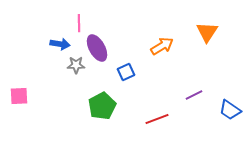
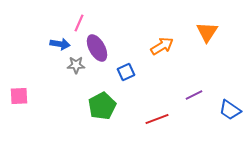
pink line: rotated 24 degrees clockwise
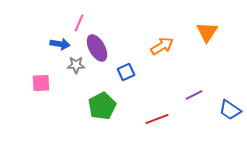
pink square: moved 22 px right, 13 px up
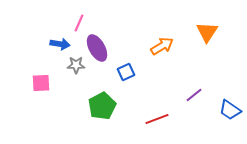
purple line: rotated 12 degrees counterclockwise
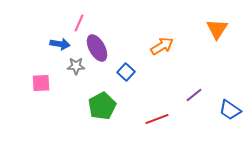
orange triangle: moved 10 px right, 3 px up
gray star: moved 1 px down
blue square: rotated 24 degrees counterclockwise
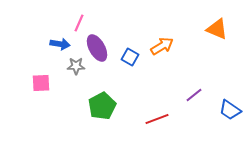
orange triangle: rotated 40 degrees counterclockwise
blue square: moved 4 px right, 15 px up; rotated 12 degrees counterclockwise
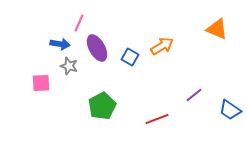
gray star: moved 7 px left; rotated 18 degrees clockwise
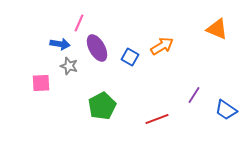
purple line: rotated 18 degrees counterclockwise
blue trapezoid: moved 4 px left
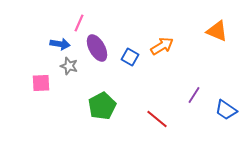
orange triangle: moved 2 px down
red line: rotated 60 degrees clockwise
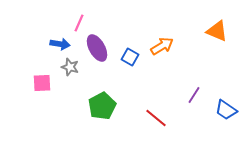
gray star: moved 1 px right, 1 px down
pink square: moved 1 px right
red line: moved 1 px left, 1 px up
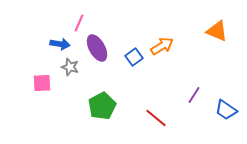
blue square: moved 4 px right; rotated 24 degrees clockwise
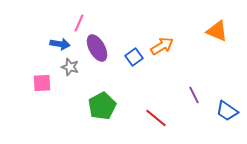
purple line: rotated 60 degrees counterclockwise
blue trapezoid: moved 1 px right, 1 px down
